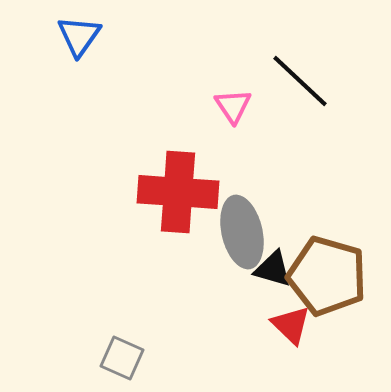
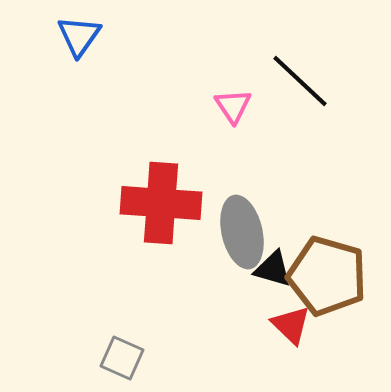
red cross: moved 17 px left, 11 px down
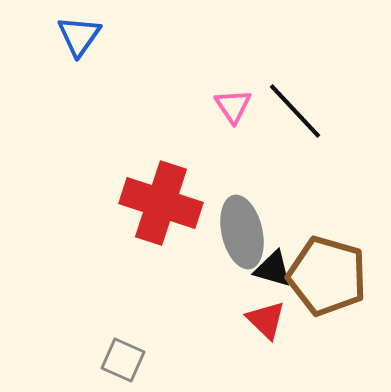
black line: moved 5 px left, 30 px down; rotated 4 degrees clockwise
red cross: rotated 14 degrees clockwise
red triangle: moved 25 px left, 5 px up
gray square: moved 1 px right, 2 px down
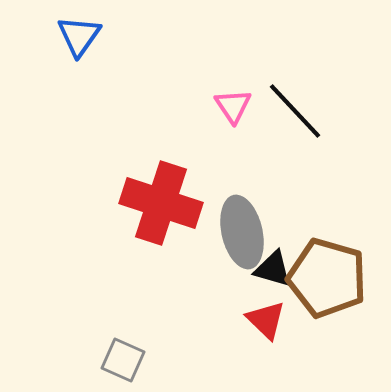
brown pentagon: moved 2 px down
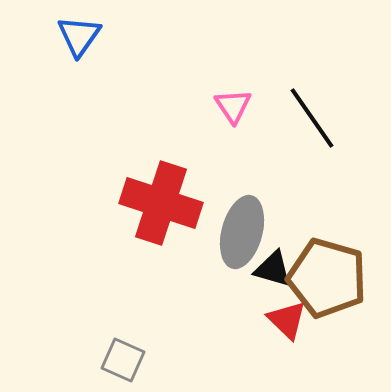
black line: moved 17 px right, 7 px down; rotated 8 degrees clockwise
gray ellipse: rotated 28 degrees clockwise
red triangle: moved 21 px right
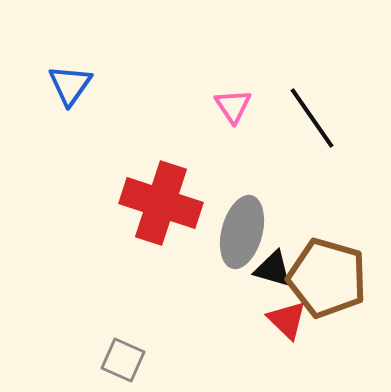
blue triangle: moved 9 px left, 49 px down
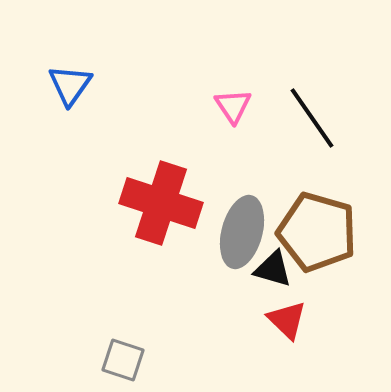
brown pentagon: moved 10 px left, 46 px up
gray square: rotated 6 degrees counterclockwise
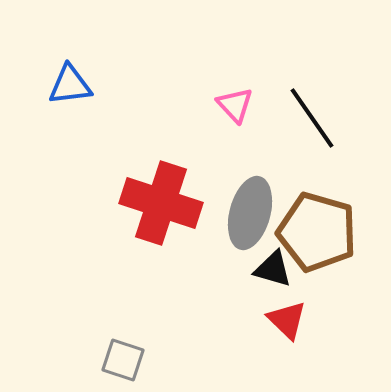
blue triangle: rotated 48 degrees clockwise
pink triangle: moved 2 px right, 1 px up; rotated 9 degrees counterclockwise
gray ellipse: moved 8 px right, 19 px up
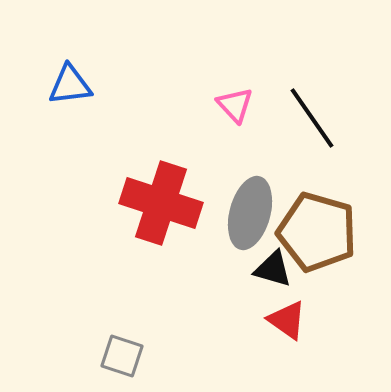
red triangle: rotated 9 degrees counterclockwise
gray square: moved 1 px left, 4 px up
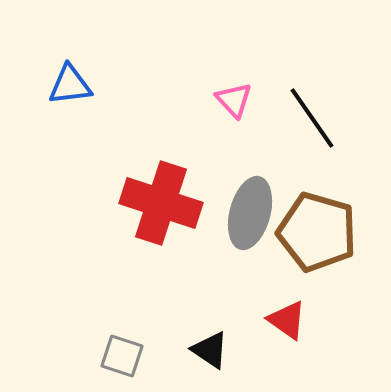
pink triangle: moved 1 px left, 5 px up
black triangle: moved 63 px left, 81 px down; rotated 18 degrees clockwise
